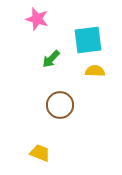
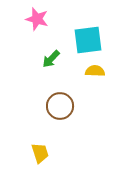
brown circle: moved 1 px down
yellow trapezoid: rotated 50 degrees clockwise
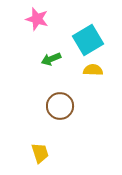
cyan square: rotated 24 degrees counterclockwise
green arrow: rotated 24 degrees clockwise
yellow semicircle: moved 2 px left, 1 px up
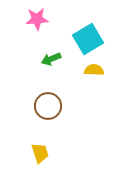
pink star: rotated 20 degrees counterclockwise
cyan square: moved 1 px up
yellow semicircle: moved 1 px right
brown circle: moved 12 px left
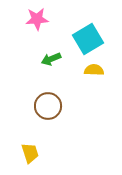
yellow trapezoid: moved 10 px left
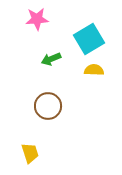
cyan square: moved 1 px right
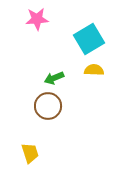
green arrow: moved 3 px right, 19 px down
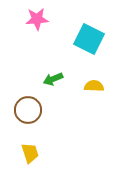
cyan square: rotated 32 degrees counterclockwise
yellow semicircle: moved 16 px down
green arrow: moved 1 px left, 1 px down
brown circle: moved 20 px left, 4 px down
